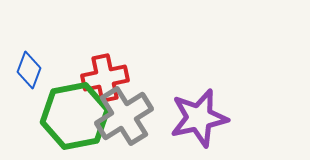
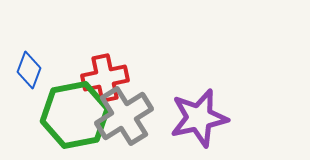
green hexagon: moved 1 px up
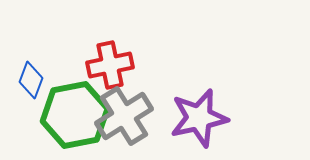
blue diamond: moved 2 px right, 10 px down
red cross: moved 5 px right, 13 px up
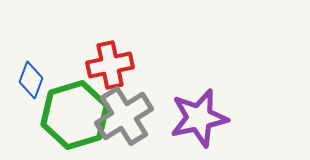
green hexagon: rotated 6 degrees counterclockwise
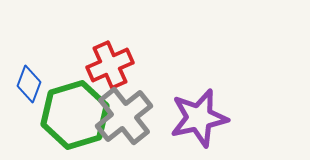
red cross: rotated 12 degrees counterclockwise
blue diamond: moved 2 px left, 4 px down
gray cross: rotated 6 degrees counterclockwise
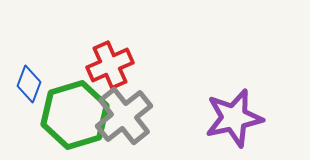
purple star: moved 35 px right
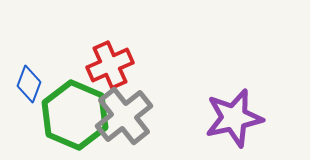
green hexagon: rotated 20 degrees counterclockwise
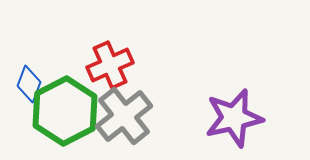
green hexagon: moved 10 px left, 4 px up; rotated 10 degrees clockwise
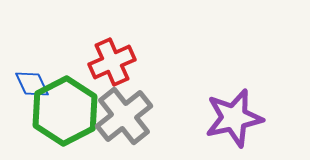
red cross: moved 2 px right, 3 px up
blue diamond: moved 3 px right; rotated 45 degrees counterclockwise
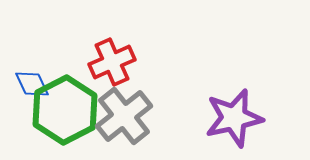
green hexagon: moved 1 px up
